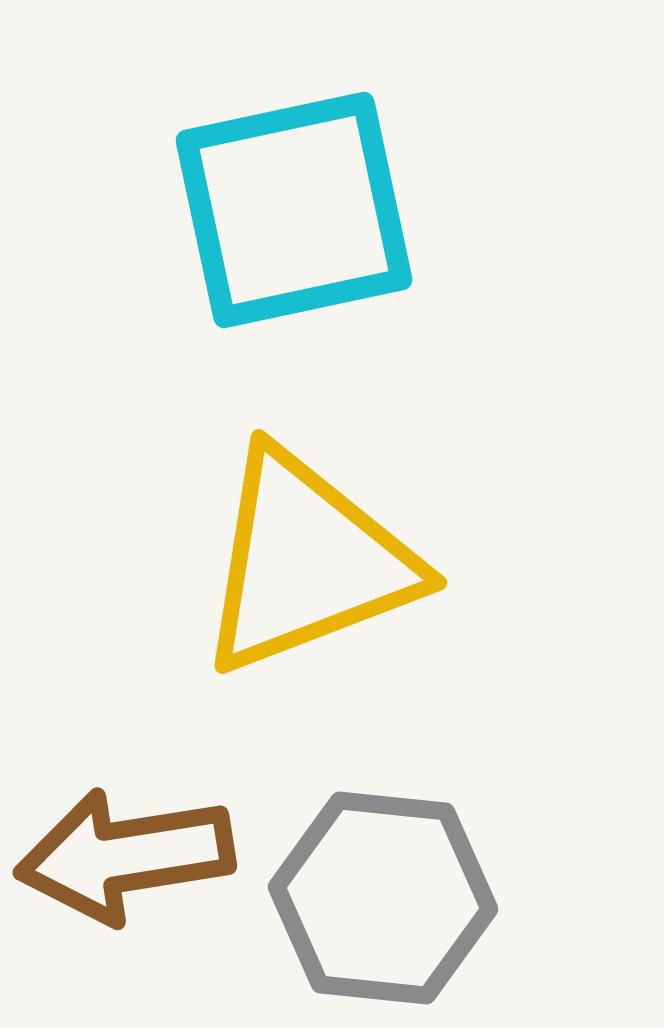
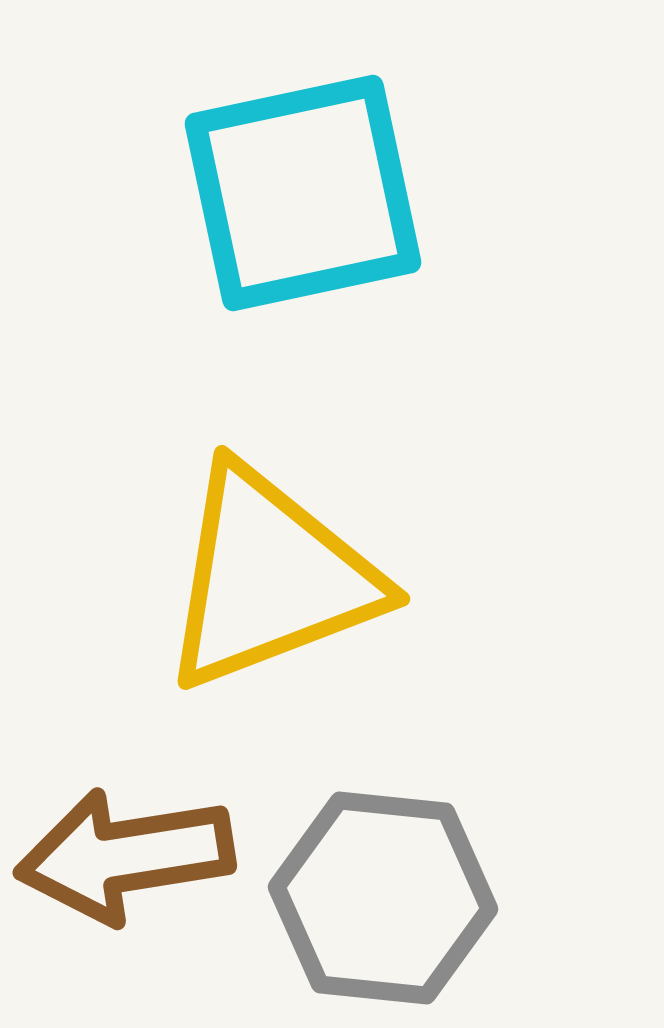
cyan square: moved 9 px right, 17 px up
yellow triangle: moved 37 px left, 16 px down
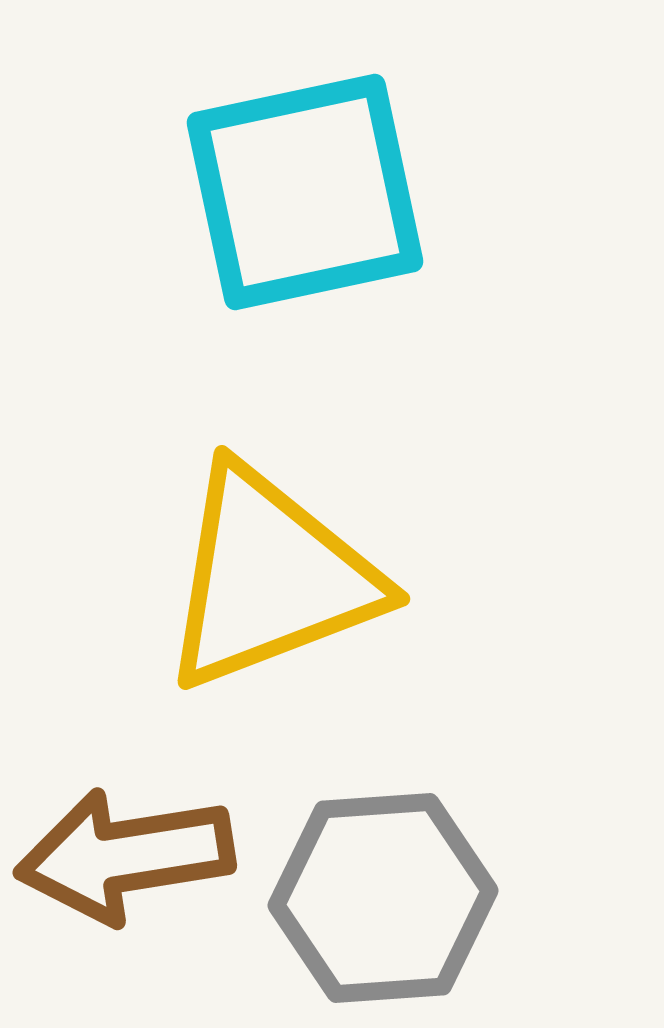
cyan square: moved 2 px right, 1 px up
gray hexagon: rotated 10 degrees counterclockwise
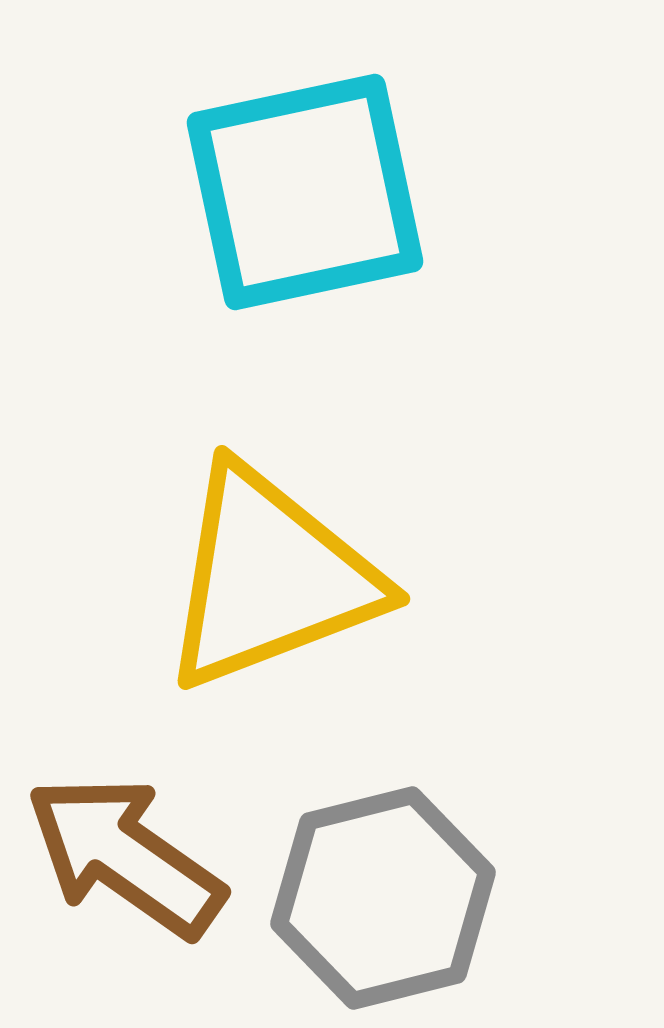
brown arrow: rotated 44 degrees clockwise
gray hexagon: rotated 10 degrees counterclockwise
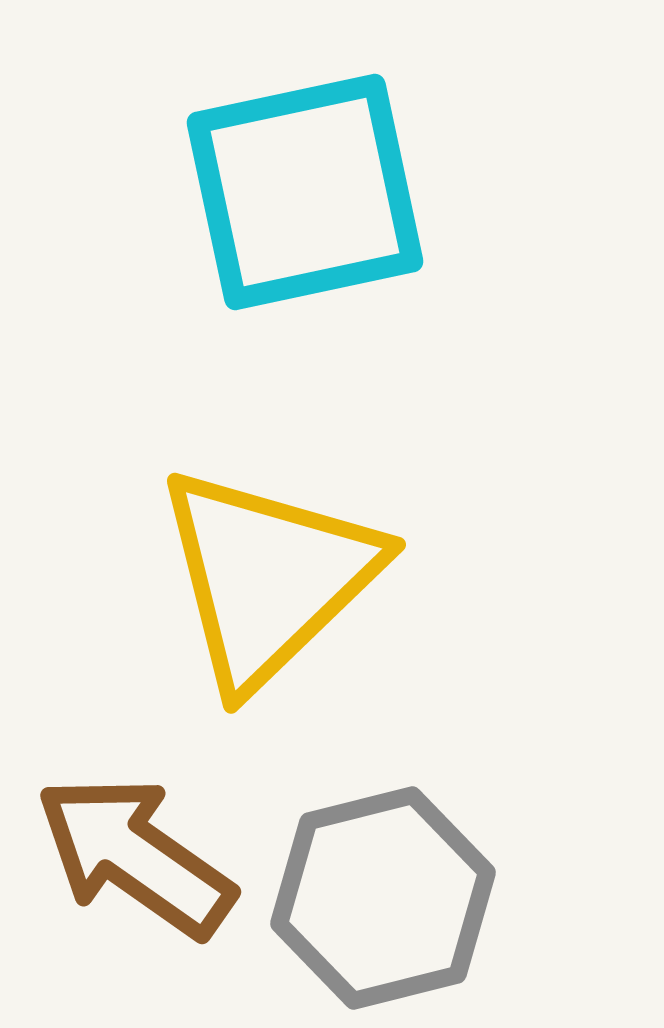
yellow triangle: moved 2 px left, 1 px up; rotated 23 degrees counterclockwise
brown arrow: moved 10 px right
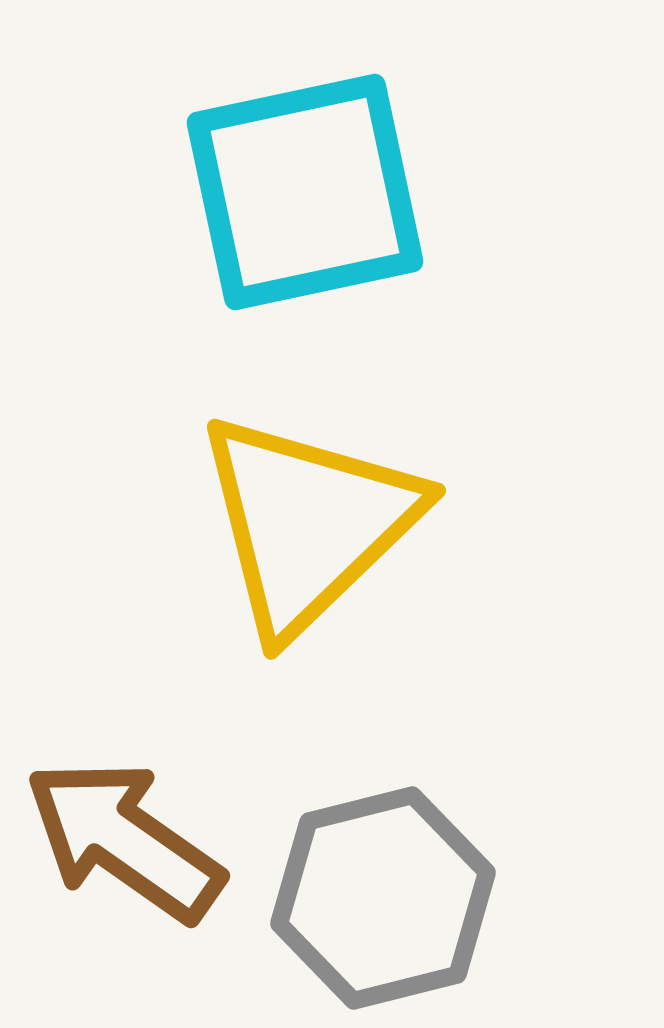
yellow triangle: moved 40 px right, 54 px up
brown arrow: moved 11 px left, 16 px up
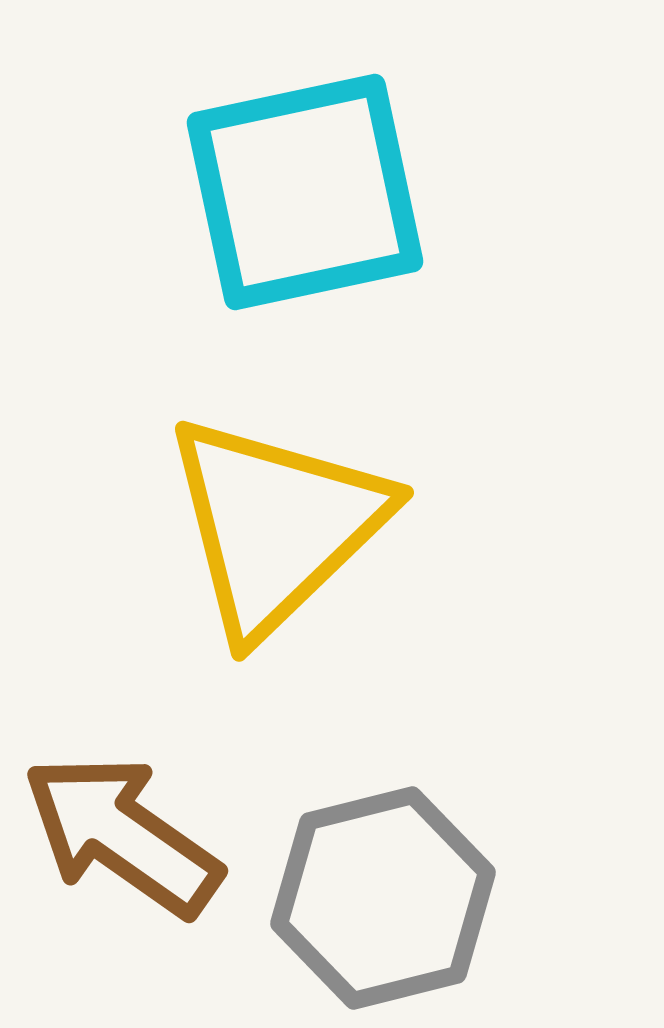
yellow triangle: moved 32 px left, 2 px down
brown arrow: moved 2 px left, 5 px up
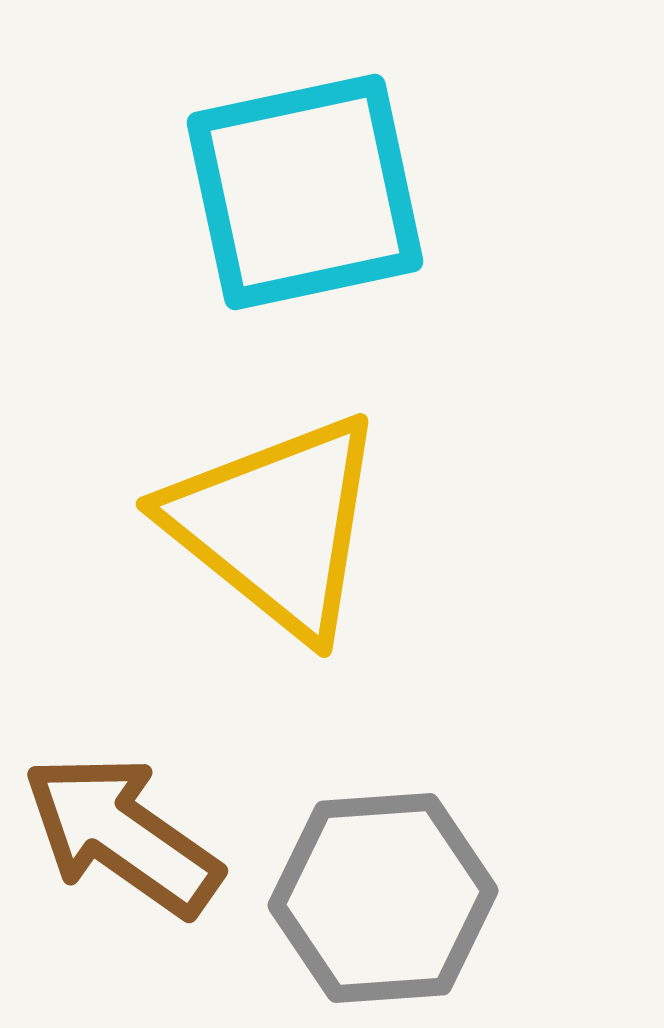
yellow triangle: rotated 37 degrees counterclockwise
gray hexagon: rotated 10 degrees clockwise
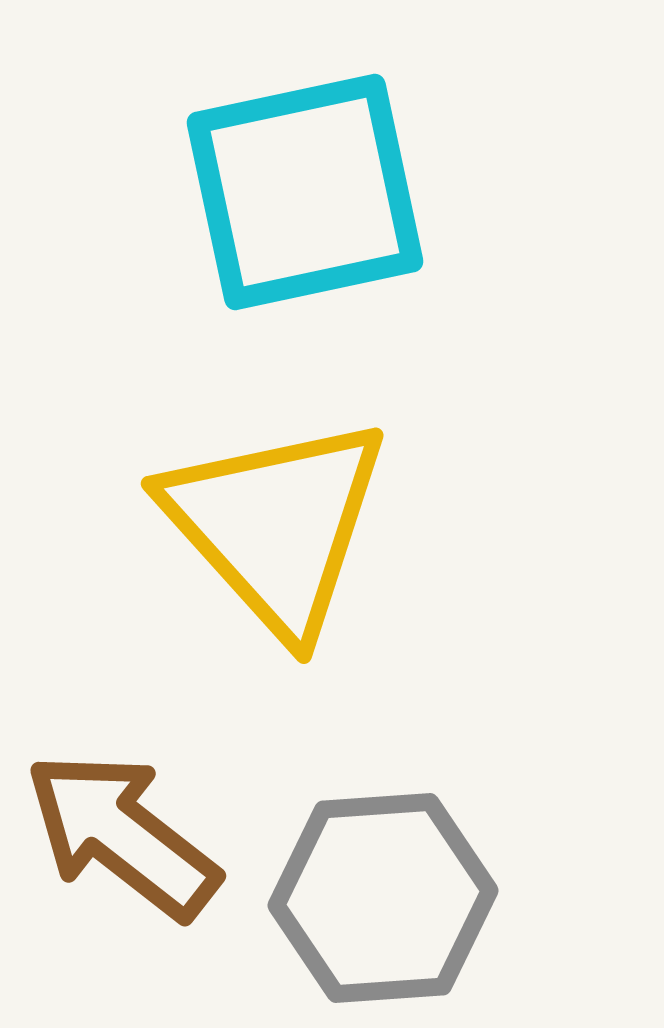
yellow triangle: rotated 9 degrees clockwise
brown arrow: rotated 3 degrees clockwise
